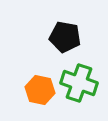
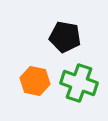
orange hexagon: moved 5 px left, 9 px up
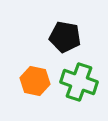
green cross: moved 1 px up
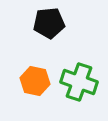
black pentagon: moved 16 px left, 14 px up; rotated 16 degrees counterclockwise
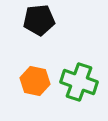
black pentagon: moved 10 px left, 3 px up
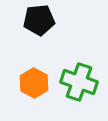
orange hexagon: moved 1 px left, 2 px down; rotated 16 degrees clockwise
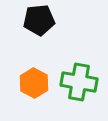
green cross: rotated 9 degrees counterclockwise
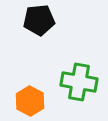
orange hexagon: moved 4 px left, 18 px down
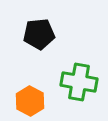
black pentagon: moved 14 px down
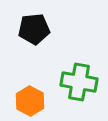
black pentagon: moved 5 px left, 5 px up
